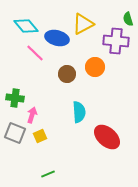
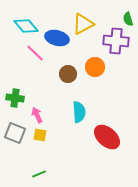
brown circle: moved 1 px right
pink arrow: moved 5 px right; rotated 42 degrees counterclockwise
yellow square: moved 1 px up; rotated 32 degrees clockwise
green line: moved 9 px left
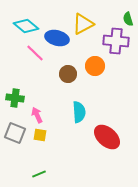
cyan diamond: rotated 10 degrees counterclockwise
orange circle: moved 1 px up
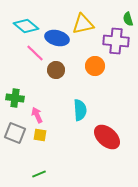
yellow triangle: rotated 15 degrees clockwise
brown circle: moved 12 px left, 4 px up
cyan semicircle: moved 1 px right, 2 px up
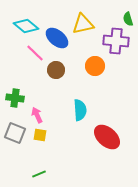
blue ellipse: rotated 25 degrees clockwise
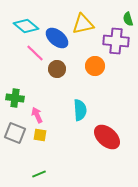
brown circle: moved 1 px right, 1 px up
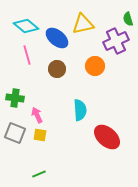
purple cross: rotated 30 degrees counterclockwise
pink line: moved 8 px left, 2 px down; rotated 30 degrees clockwise
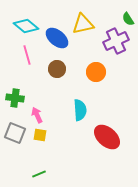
green semicircle: rotated 16 degrees counterclockwise
orange circle: moved 1 px right, 6 px down
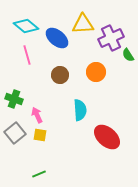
green semicircle: moved 36 px down
yellow triangle: rotated 10 degrees clockwise
purple cross: moved 5 px left, 3 px up
brown circle: moved 3 px right, 6 px down
green cross: moved 1 px left, 1 px down; rotated 12 degrees clockwise
gray square: rotated 30 degrees clockwise
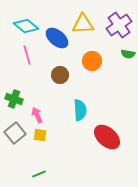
purple cross: moved 8 px right, 13 px up; rotated 10 degrees counterclockwise
green semicircle: moved 1 px up; rotated 48 degrees counterclockwise
orange circle: moved 4 px left, 11 px up
